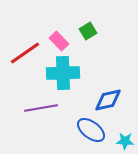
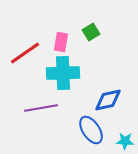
green square: moved 3 px right, 1 px down
pink rectangle: moved 2 px right, 1 px down; rotated 54 degrees clockwise
blue ellipse: rotated 20 degrees clockwise
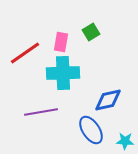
purple line: moved 4 px down
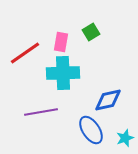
cyan star: moved 3 px up; rotated 24 degrees counterclockwise
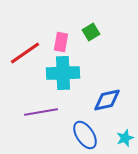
blue diamond: moved 1 px left
blue ellipse: moved 6 px left, 5 px down
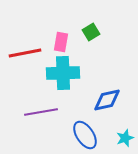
red line: rotated 24 degrees clockwise
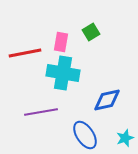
cyan cross: rotated 12 degrees clockwise
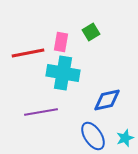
red line: moved 3 px right
blue ellipse: moved 8 px right, 1 px down
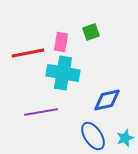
green square: rotated 12 degrees clockwise
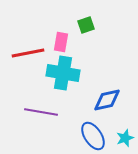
green square: moved 5 px left, 7 px up
purple line: rotated 20 degrees clockwise
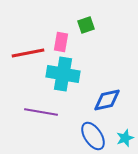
cyan cross: moved 1 px down
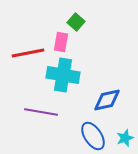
green square: moved 10 px left, 3 px up; rotated 30 degrees counterclockwise
cyan cross: moved 1 px down
